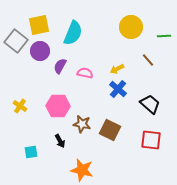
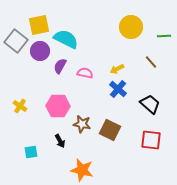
cyan semicircle: moved 7 px left, 6 px down; rotated 85 degrees counterclockwise
brown line: moved 3 px right, 2 px down
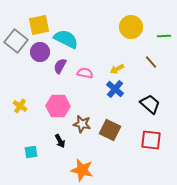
purple circle: moved 1 px down
blue cross: moved 3 px left
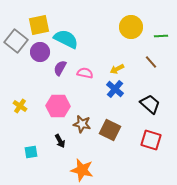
green line: moved 3 px left
purple semicircle: moved 2 px down
red square: rotated 10 degrees clockwise
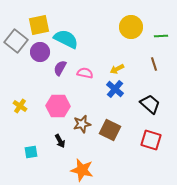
brown line: moved 3 px right, 2 px down; rotated 24 degrees clockwise
brown star: rotated 24 degrees counterclockwise
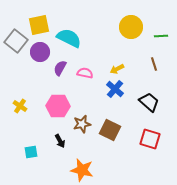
cyan semicircle: moved 3 px right, 1 px up
black trapezoid: moved 1 px left, 2 px up
red square: moved 1 px left, 1 px up
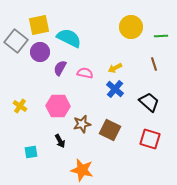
yellow arrow: moved 2 px left, 1 px up
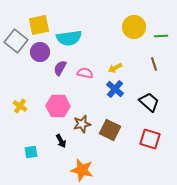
yellow circle: moved 3 px right
cyan semicircle: rotated 145 degrees clockwise
black arrow: moved 1 px right
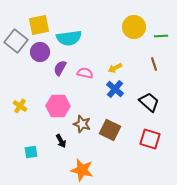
brown star: rotated 30 degrees clockwise
